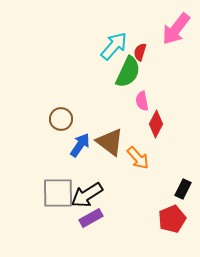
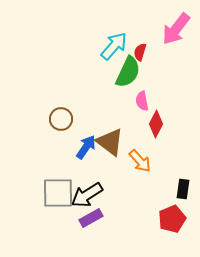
blue arrow: moved 6 px right, 2 px down
orange arrow: moved 2 px right, 3 px down
black rectangle: rotated 18 degrees counterclockwise
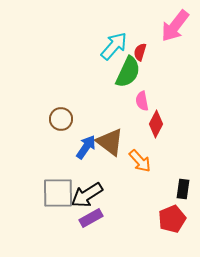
pink arrow: moved 1 px left, 3 px up
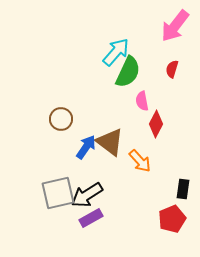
cyan arrow: moved 2 px right, 6 px down
red semicircle: moved 32 px right, 17 px down
gray square: rotated 12 degrees counterclockwise
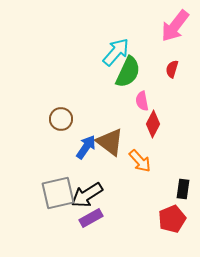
red diamond: moved 3 px left
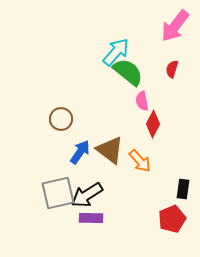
green semicircle: rotated 76 degrees counterclockwise
brown triangle: moved 8 px down
blue arrow: moved 6 px left, 5 px down
purple rectangle: rotated 30 degrees clockwise
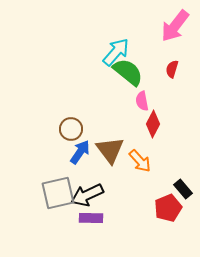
brown circle: moved 10 px right, 10 px down
brown triangle: rotated 16 degrees clockwise
black rectangle: rotated 48 degrees counterclockwise
black arrow: rotated 8 degrees clockwise
red pentagon: moved 4 px left, 11 px up
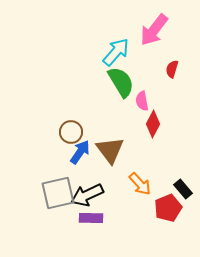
pink arrow: moved 21 px left, 4 px down
green semicircle: moved 7 px left, 10 px down; rotated 20 degrees clockwise
brown circle: moved 3 px down
orange arrow: moved 23 px down
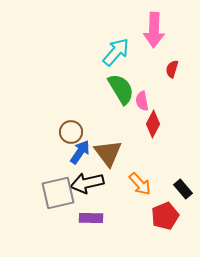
pink arrow: rotated 36 degrees counterclockwise
green semicircle: moved 7 px down
brown triangle: moved 2 px left, 3 px down
black arrow: moved 12 px up; rotated 12 degrees clockwise
red pentagon: moved 3 px left, 8 px down
